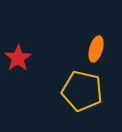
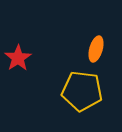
yellow pentagon: rotated 6 degrees counterclockwise
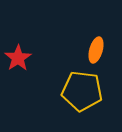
orange ellipse: moved 1 px down
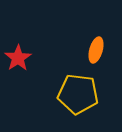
yellow pentagon: moved 4 px left, 3 px down
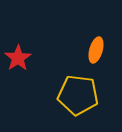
yellow pentagon: moved 1 px down
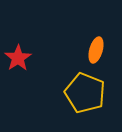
yellow pentagon: moved 7 px right, 2 px up; rotated 15 degrees clockwise
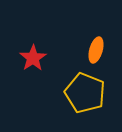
red star: moved 15 px right
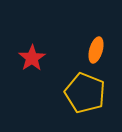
red star: moved 1 px left
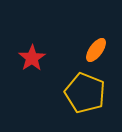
orange ellipse: rotated 20 degrees clockwise
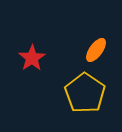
yellow pentagon: rotated 12 degrees clockwise
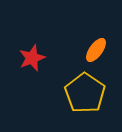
red star: rotated 12 degrees clockwise
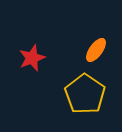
yellow pentagon: moved 1 px down
